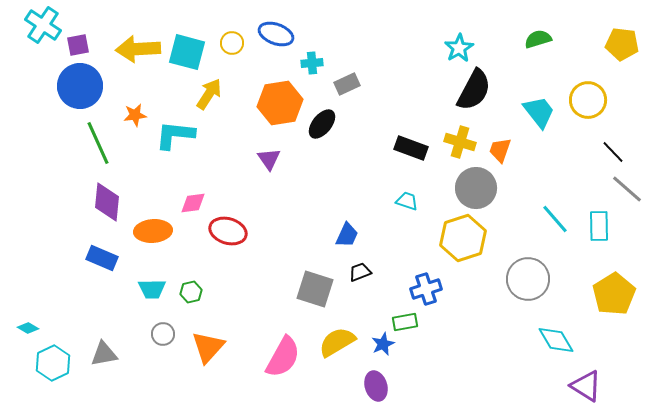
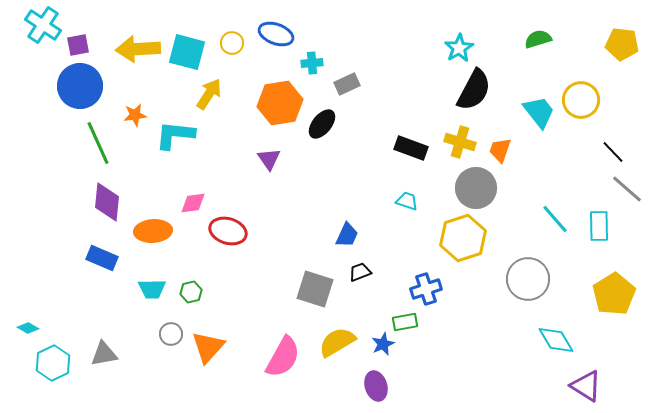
yellow circle at (588, 100): moved 7 px left
gray circle at (163, 334): moved 8 px right
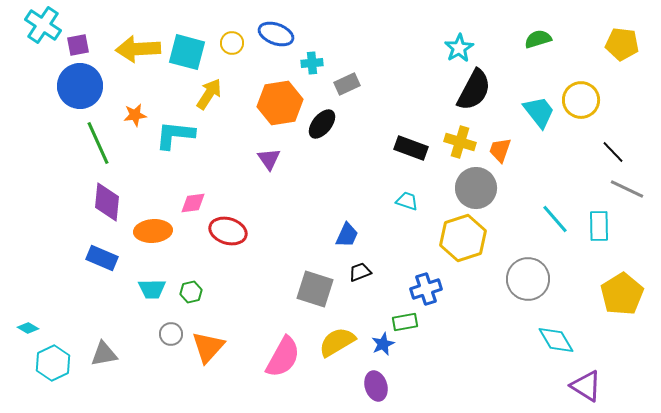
gray line at (627, 189): rotated 16 degrees counterclockwise
yellow pentagon at (614, 294): moved 8 px right
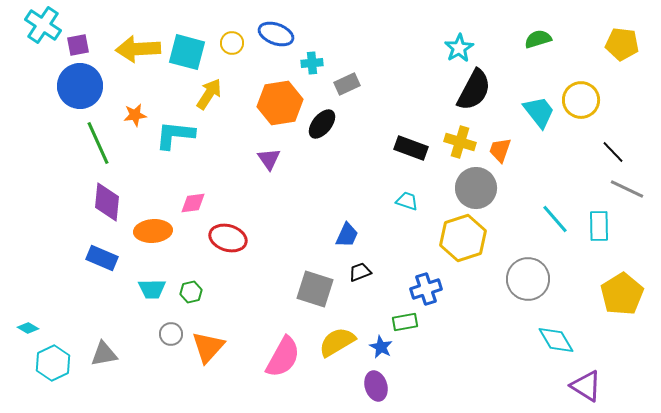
red ellipse at (228, 231): moved 7 px down
blue star at (383, 344): moved 2 px left, 3 px down; rotated 20 degrees counterclockwise
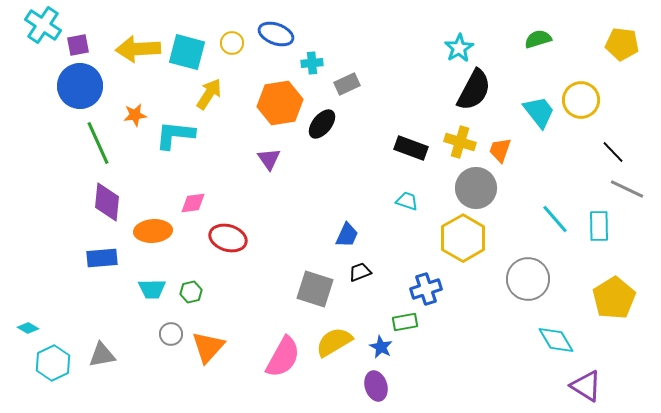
yellow hexagon at (463, 238): rotated 12 degrees counterclockwise
blue rectangle at (102, 258): rotated 28 degrees counterclockwise
yellow pentagon at (622, 294): moved 8 px left, 4 px down
yellow semicircle at (337, 342): moved 3 px left
gray triangle at (104, 354): moved 2 px left, 1 px down
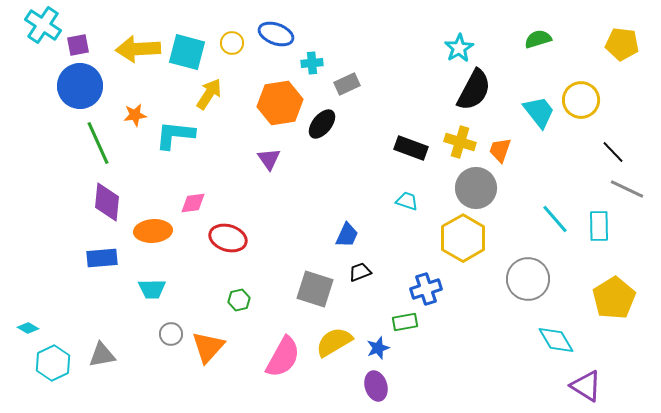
green hexagon at (191, 292): moved 48 px right, 8 px down
blue star at (381, 347): moved 3 px left, 1 px down; rotated 25 degrees clockwise
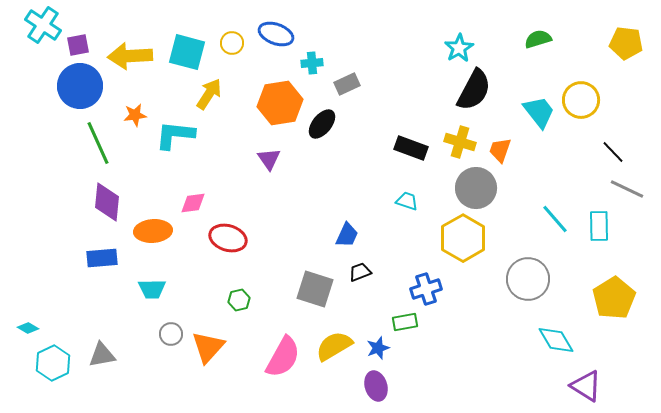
yellow pentagon at (622, 44): moved 4 px right, 1 px up
yellow arrow at (138, 49): moved 8 px left, 7 px down
yellow semicircle at (334, 342): moved 4 px down
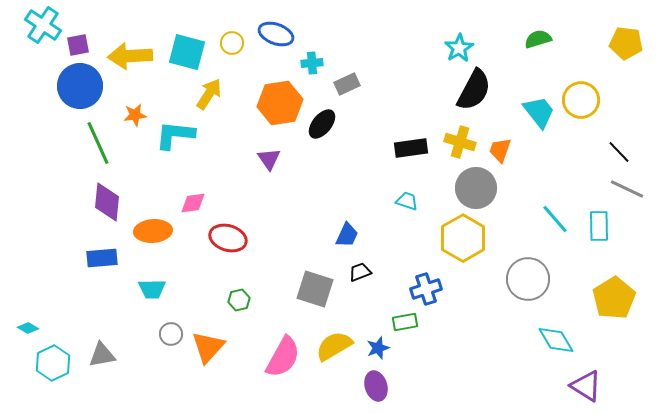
black rectangle at (411, 148): rotated 28 degrees counterclockwise
black line at (613, 152): moved 6 px right
